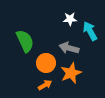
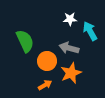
orange circle: moved 1 px right, 2 px up
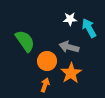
cyan arrow: moved 1 px left, 3 px up
green semicircle: rotated 10 degrees counterclockwise
gray arrow: moved 1 px up
orange star: rotated 10 degrees counterclockwise
orange arrow: rotated 40 degrees counterclockwise
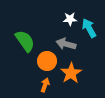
gray arrow: moved 3 px left, 3 px up
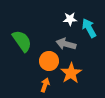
green semicircle: moved 3 px left
orange circle: moved 2 px right
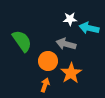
cyan arrow: rotated 48 degrees counterclockwise
orange circle: moved 1 px left
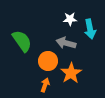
cyan arrow: moved 1 px right, 1 px down; rotated 114 degrees counterclockwise
gray arrow: moved 1 px up
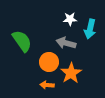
cyan arrow: rotated 24 degrees clockwise
orange circle: moved 1 px right, 1 px down
orange arrow: moved 2 px right; rotated 104 degrees counterclockwise
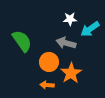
cyan arrow: rotated 42 degrees clockwise
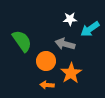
gray arrow: moved 1 px left, 1 px down
orange circle: moved 3 px left, 1 px up
